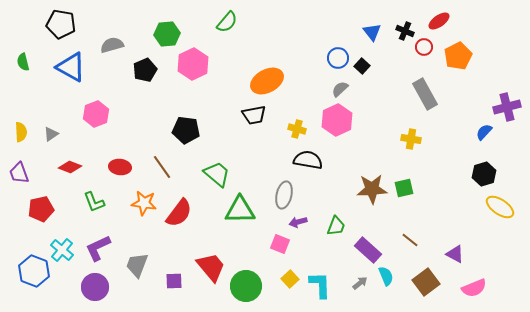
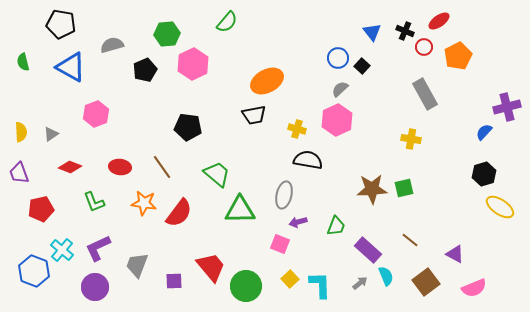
black pentagon at (186, 130): moved 2 px right, 3 px up
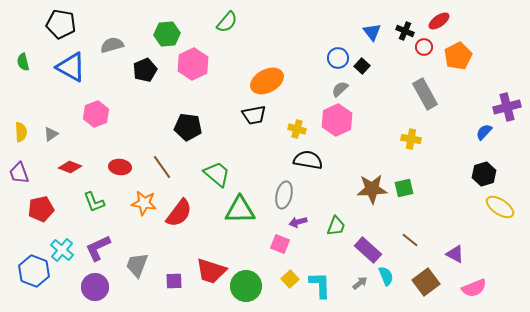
red trapezoid at (211, 267): moved 4 px down; rotated 148 degrees clockwise
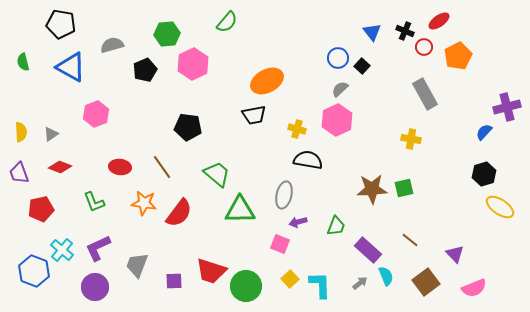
red diamond at (70, 167): moved 10 px left
purple triangle at (455, 254): rotated 18 degrees clockwise
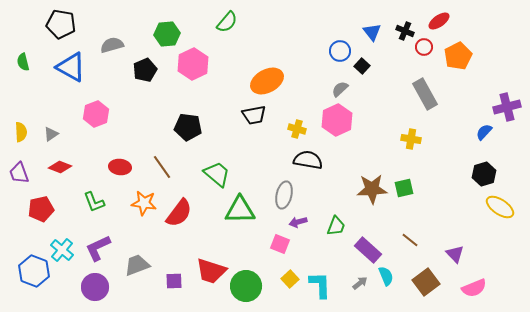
blue circle at (338, 58): moved 2 px right, 7 px up
gray trapezoid at (137, 265): rotated 48 degrees clockwise
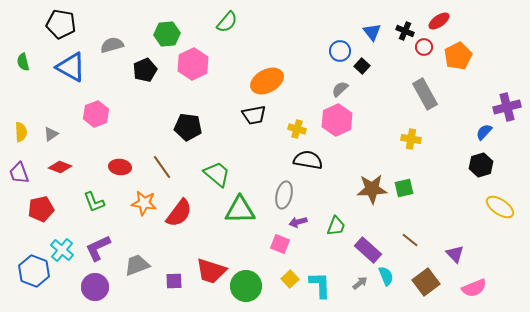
black hexagon at (484, 174): moved 3 px left, 9 px up
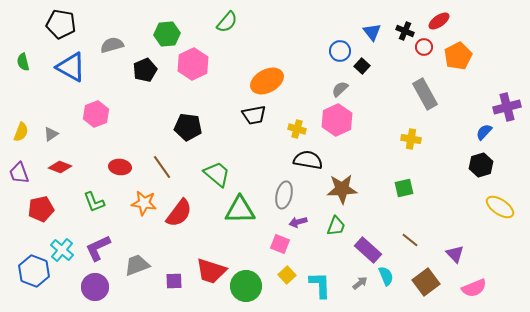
yellow semicircle at (21, 132): rotated 24 degrees clockwise
brown star at (372, 189): moved 30 px left
yellow square at (290, 279): moved 3 px left, 4 px up
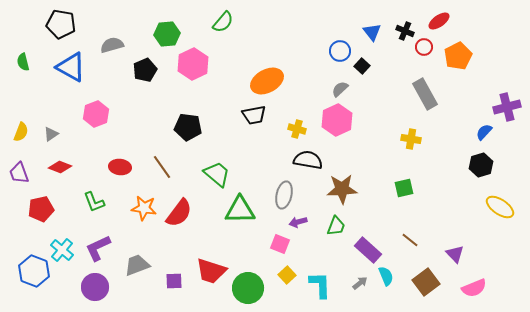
green semicircle at (227, 22): moved 4 px left
orange star at (144, 203): moved 5 px down
green circle at (246, 286): moved 2 px right, 2 px down
